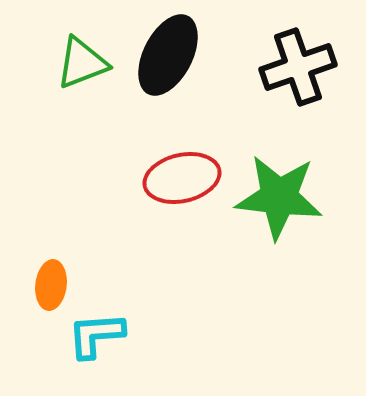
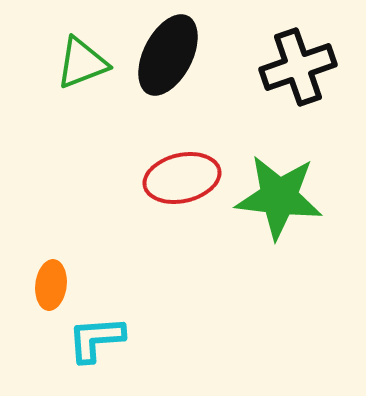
cyan L-shape: moved 4 px down
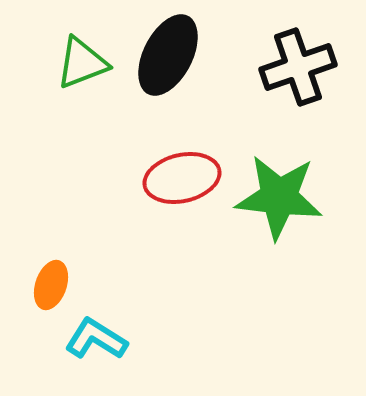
orange ellipse: rotated 12 degrees clockwise
cyan L-shape: rotated 36 degrees clockwise
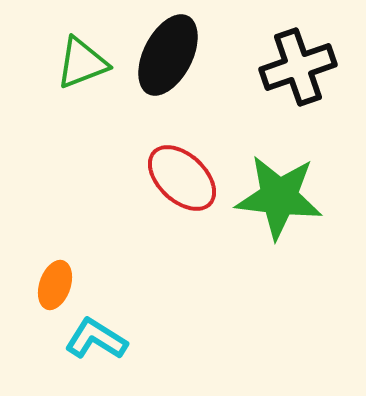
red ellipse: rotated 56 degrees clockwise
orange ellipse: moved 4 px right
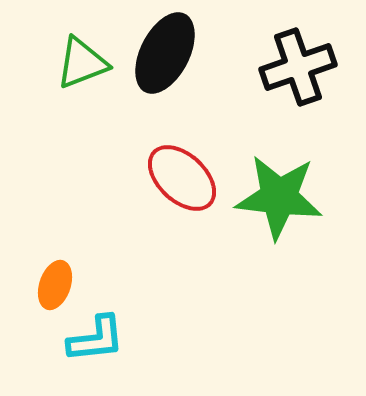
black ellipse: moved 3 px left, 2 px up
cyan L-shape: rotated 142 degrees clockwise
